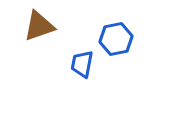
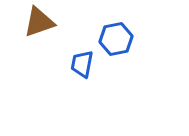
brown triangle: moved 4 px up
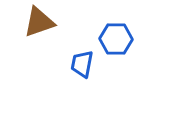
blue hexagon: rotated 12 degrees clockwise
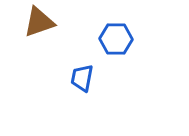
blue trapezoid: moved 14 px down
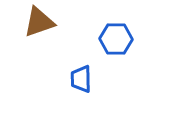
blue trapezoid: moved 1 px left, 1 px down; rotated 12 degrees counterclockwise
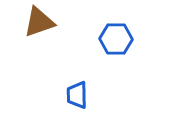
blue trapezoid: moved 4 px left, 16 px down
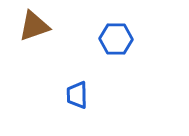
brown triangle: moved 5 px left, 4 px down
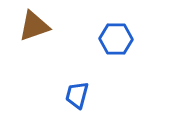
blue trapezoid: rotated 16 degrees clockwise
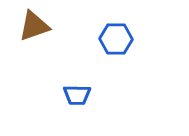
blue trapezoid: rotated 104 degrees counterclockwise
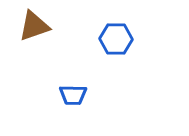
blue trapezoid: moved 4 px left
